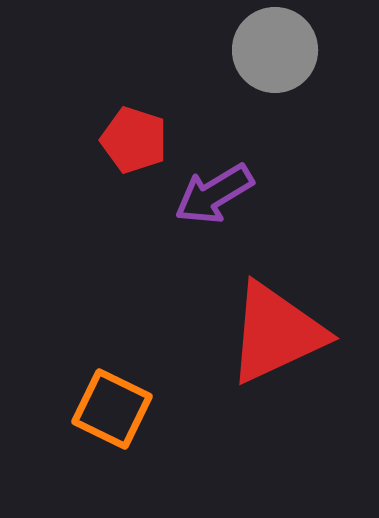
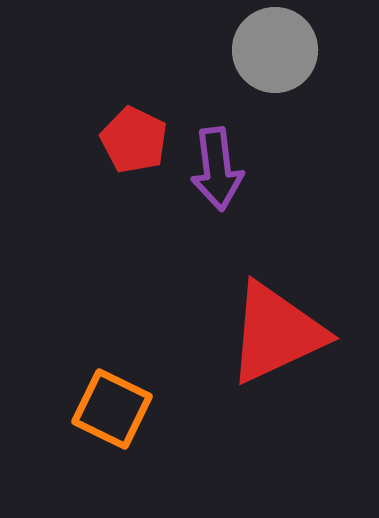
red pentagon: rotated 8 degrees clockwise
purple arrow: moved 3 px right, 25 px up; rotated 66 degrees counterclockwise
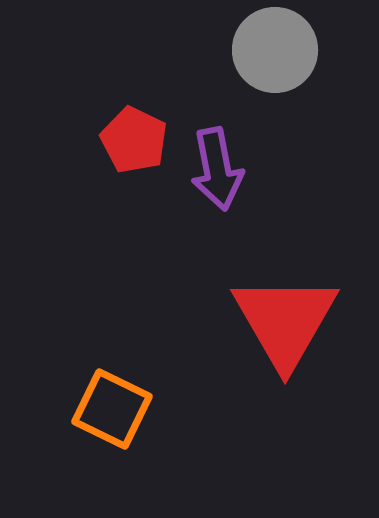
purple arrow: rotated 4 degrees counterclockwise
red triangle: moved 9 px right, 12 px up; rotated 35 degrees counterclockwise
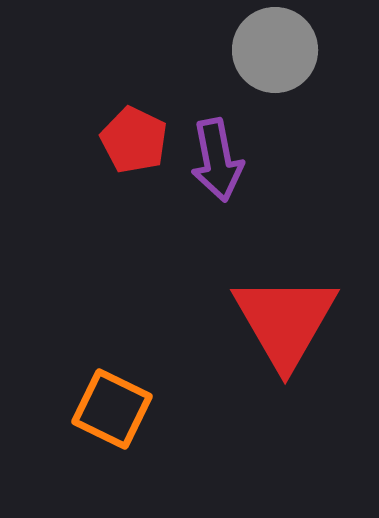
purple arrow: moved 9 px up
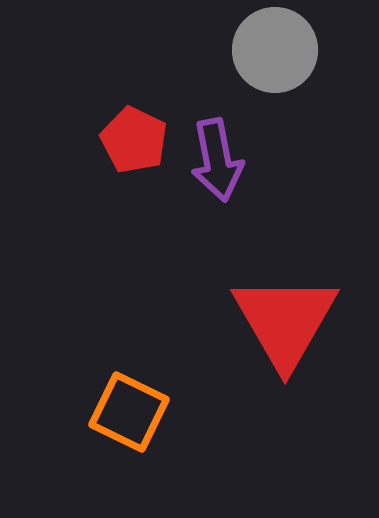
orange square: moved 17 px right, 3 px down
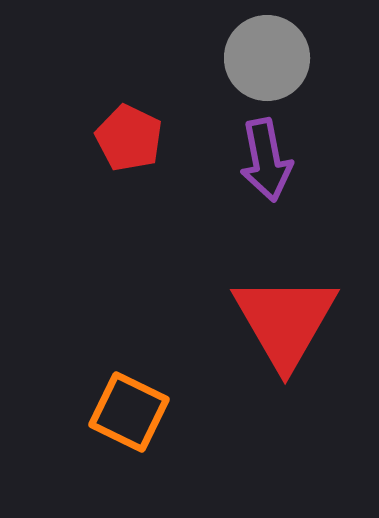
gray circle: moved 8 px left, 8 px down
red pentagon: moved 5 px left, 2 px up
purple arrow: moved 49 px right
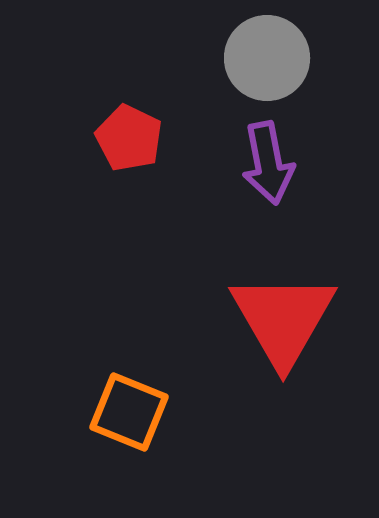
purple arrow: moved 2 px right, 3 px down
red triangle: moved 2 px left, 2 px up
orange square: rotated 4 degrees counterclockwise
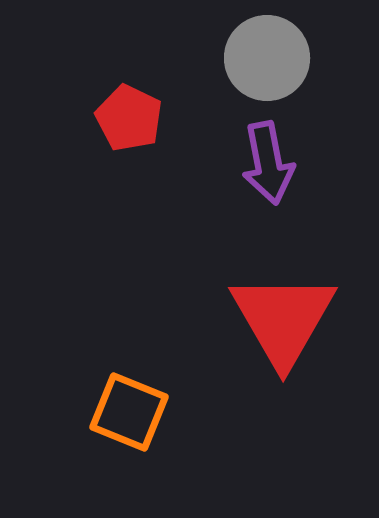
red pentagon: moved 20 px up
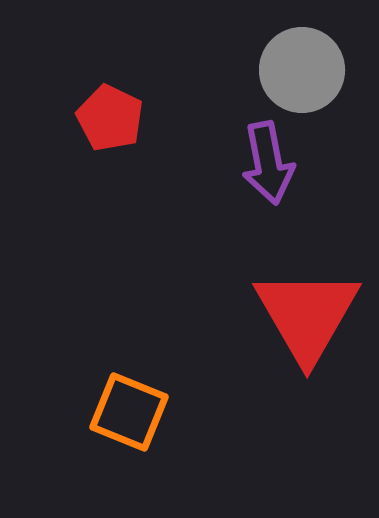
gray circle: moved 35 px right, 12 px down
red pentagon: moved 19 px left
red triangle: moved 24 px right, 4 px up
